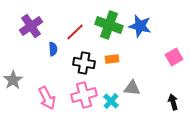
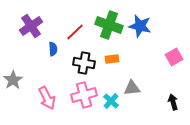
gray triangle: rotated 12 degrees counterclockwise
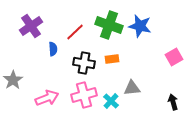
pink arrow: rotated 85 degrees counterclockwise
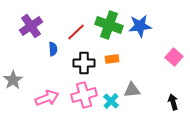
blue star: rotated 20 degrees counterclockwise
red line: moved 1 px right
pink square: rotated 18 degrees counterclockwise
black cross: rotated 10 degrees counterclockwise
gray triangle: moved 2 px down
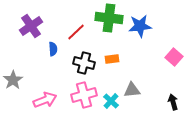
green cross: moved 7 px up; rotated 12 degrees counterclockwise
black cross: rotated 15 degrees clockwise
pink arrow: moved 2 px left, 2 px down
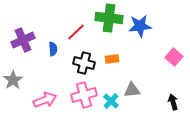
purple cross: moved 8 px left, 14 px down; rotated 10 degrees clockwise
